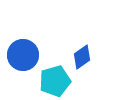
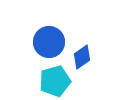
blue circle: moved 26 px right, 13 px up
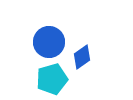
cyan pentagon: moved 3 px left, 2 px up
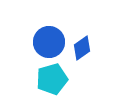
blue diamond: moved 9 px up
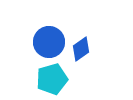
blue diamond: moved 1 px left, 1 px down
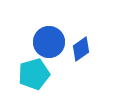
cyan pentagon: moved 18 px left, 5 px up
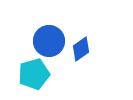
blue circle: moved 1 px up
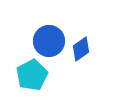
cyan pentagon: moved 2 px left, 1 px down; rotated 12 degrees counterclockwise
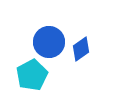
blue circle: moved 1 px down
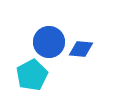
blue diamond: rotated 40 degrees clockwise
